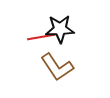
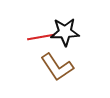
black star: moved 5 px right, 3 px down
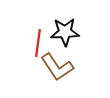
red line: moved 3 px left, 6 px down; rotated 72 degrees counterclockwise
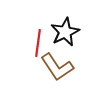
black star: rotated 24 degrees counterclockwise
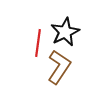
brown L-shape: moved 2 px right; rotated 112 degrees counterclockwise
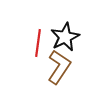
black star: moved 5 px down
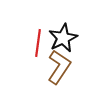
black star: moved 2 px left, 1 px down
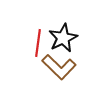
brown L-shape: rotated 100 degrees clockwise
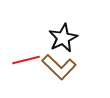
red line: moved 12 px left, 17 px down; rotated 68 degrees clockwise
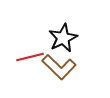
red line: moved 4 px right, 3 px up
